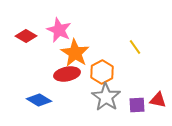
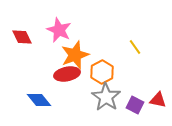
red diamond: moved 4 px left, 1 px down; rotated 35 degrees clockwise
orange star: moved 2 px down; rotated 20 degrees clockwise
blue diamond: rotated 20 degrees clockwise
purple square: moved 2 px left; rotated 30 degrees clockwise
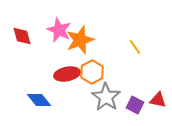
red diamond: moved 1 px up; rotated 10 degrees clockwise
orange star: moved 5 px right, 15 px up
orange hexagon: moved 10 px left
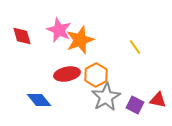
orange hexagon: moved 4 px right, 3 px down
gray star: rotated 8 degrees clockwise
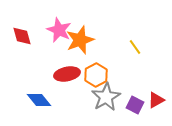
red triangle: moved 2 px left; rotated 42 degrees counterclockwise
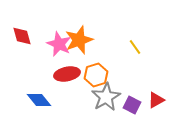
pink star: moved 14 px down
orange star: moved 1 px left
orange hexagon: rotated 10 degrees clockwise
purple square: moved 3 px left
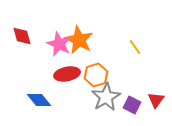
orange star: rotated 24 degrees counterclockwise
red triangle: rotated 24 degrees counterclockwise
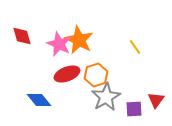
red ellipse: rotated 10 degrees counterclockwise
purple square: moved 2 px right, 4 px down; rotated 30 degrees counterclockwise
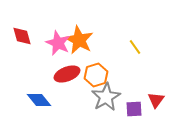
pink star: moved 1 px left, 1 px up
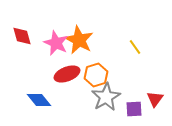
pink star: moved 2 px left
red triangle: moved 1 px left, 1 px up
